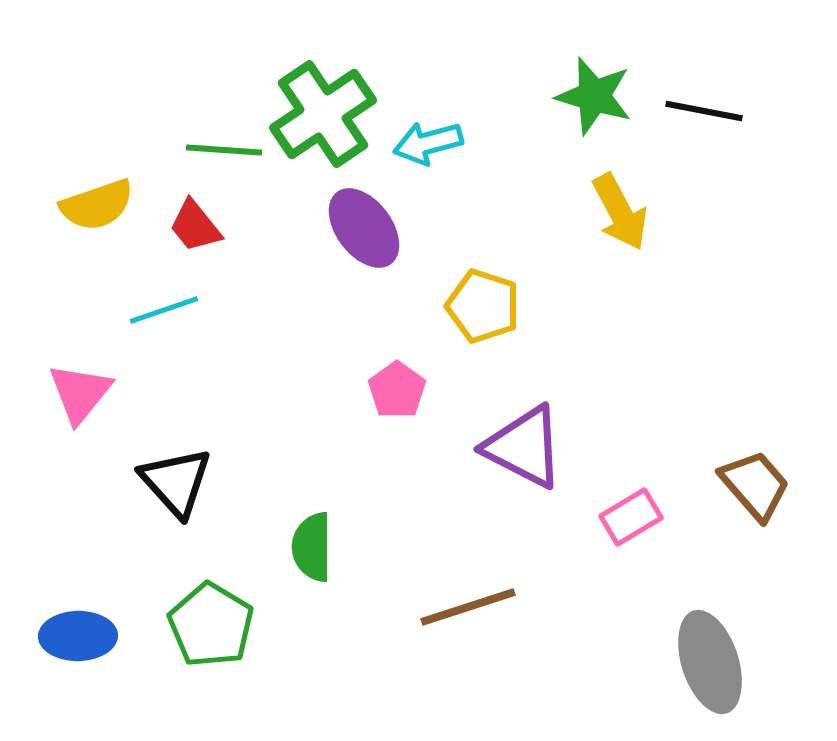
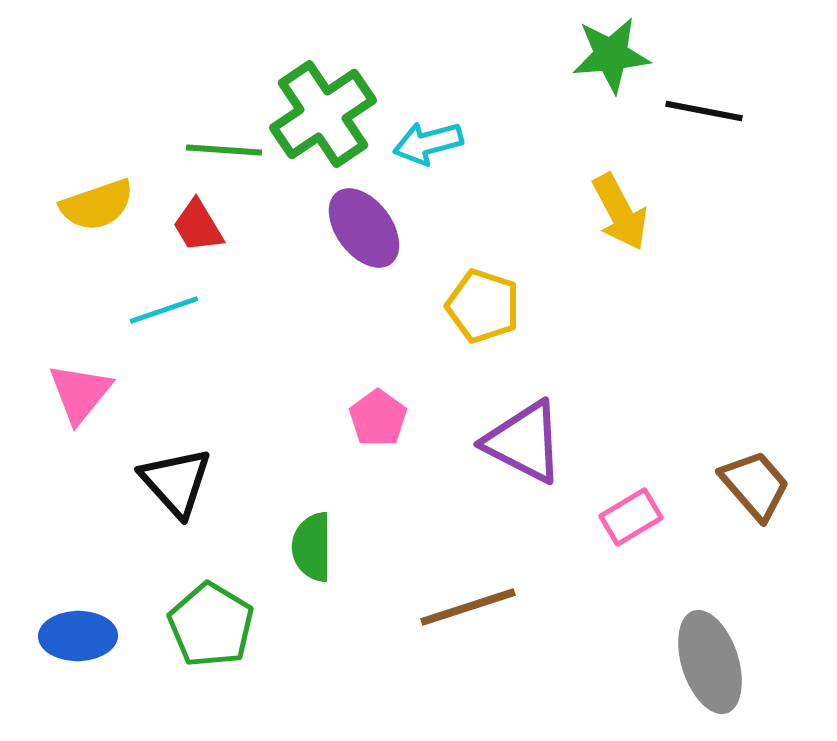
green star: moved 17 px right, 41 px up; rotated 22 degrees counterclockwise
red trapezoid: moved 3 px right; rotated 8 degrees clockwise
pink pentagon: moved 19 px left, 28 px down
purple triangle: moved 5 px up
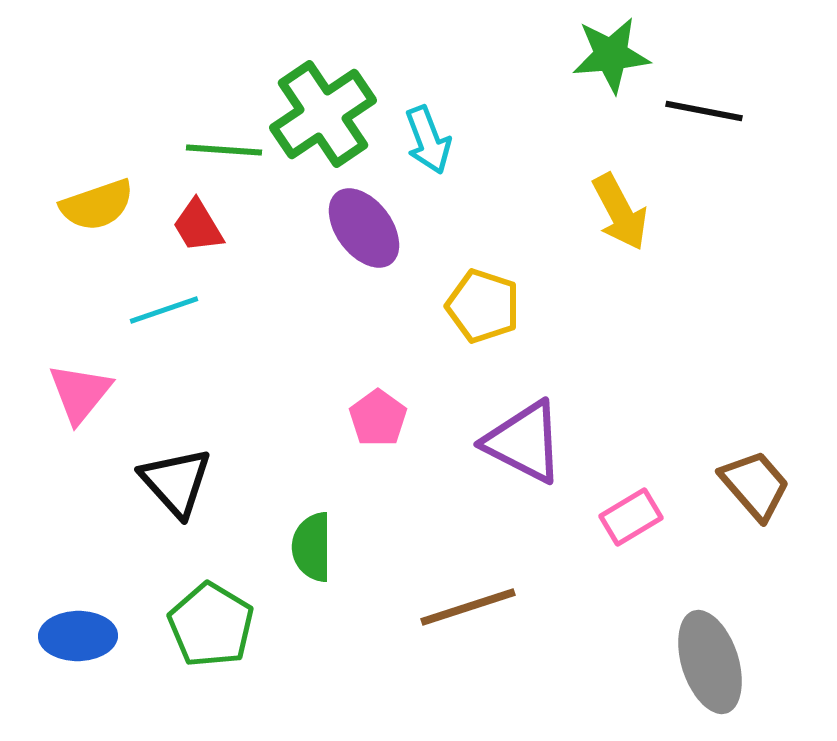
cyan arrow: moved 3 px up; rotated 96 degrees counterclockwise
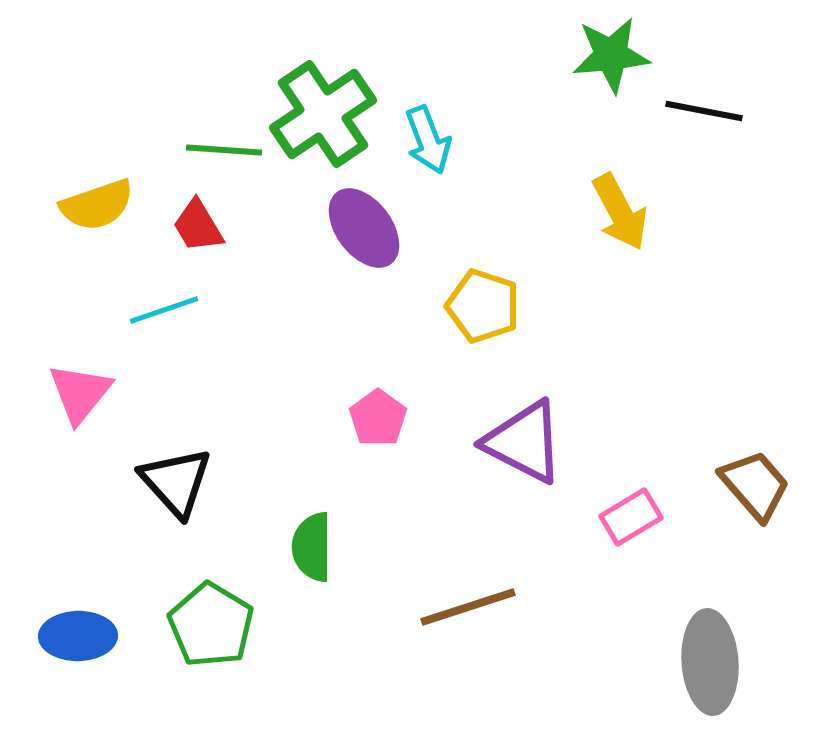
gray ellipse: rotated 14 degrees clockwise
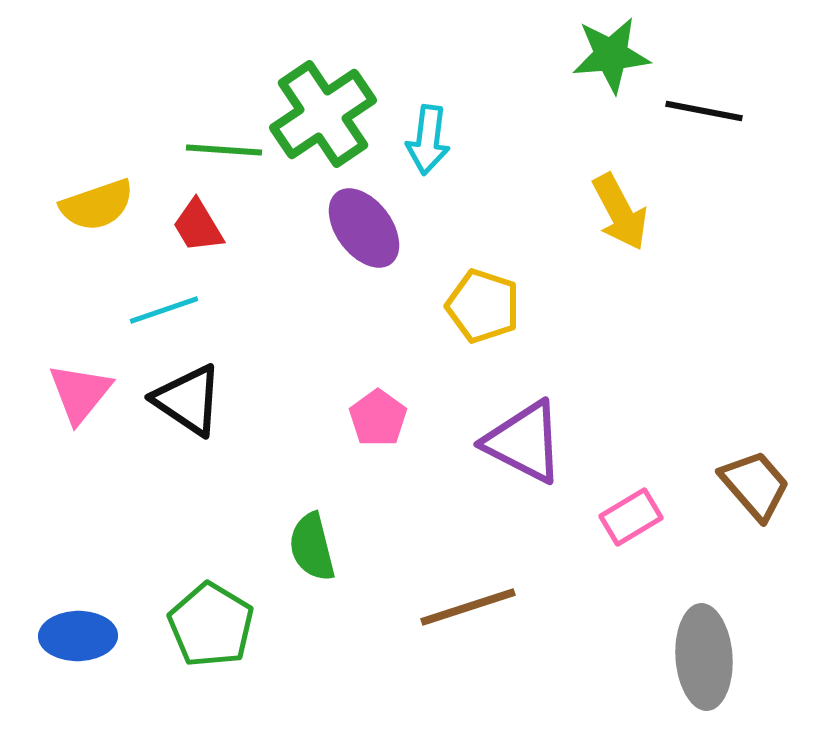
cyan arrow: rotated 28 degrees clockwise
black triangle: moved 12 px right, 82 px up; rotated 14 degrees counterclockwise
green semicircle: rotated 14 degrees counterclockwise
gray ellipse: moved 6 px left, 5 px up
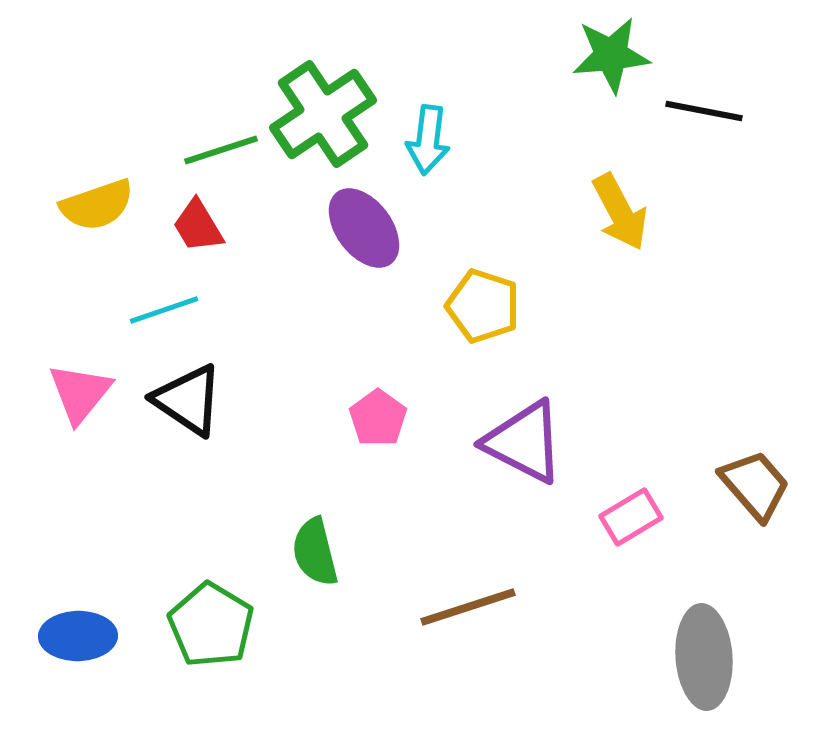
green line: moved 3 px left; rotated 22 degrees counterclockwise
green semicircle: moved 3 px right, 5 px down
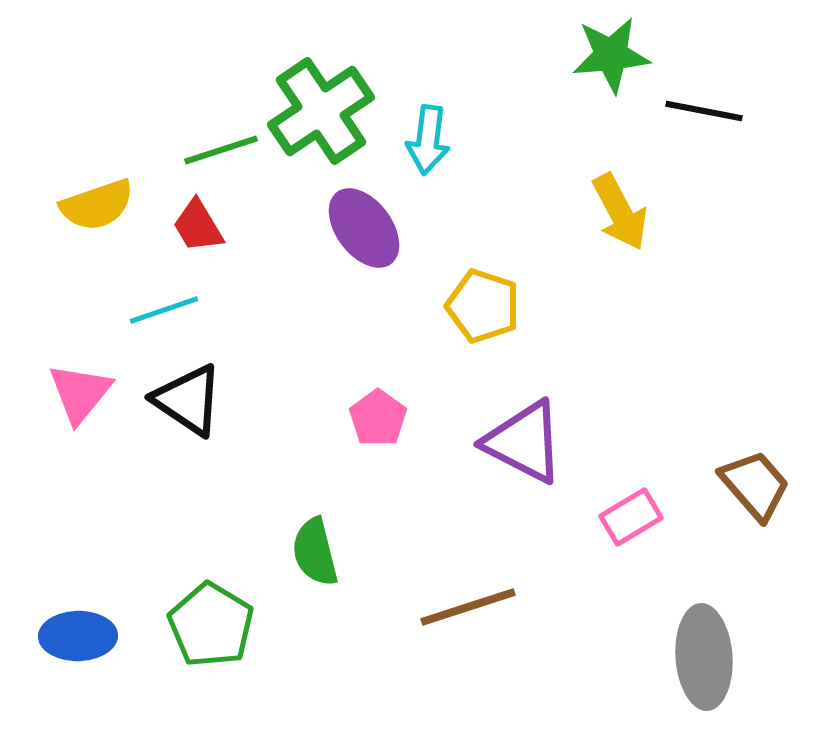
green cross: moved 2 px left, 3 px up
